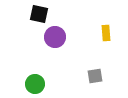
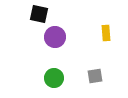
green circle: moved 19 px right, 6 px up
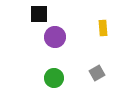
black square: rotated 12 degrees counterclockwise
yellow rectangle: moved 3 px left, 5 px up
gray square: moved 2 px right, 3 px up; rotated 21 degrees counterclockwise
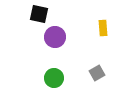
black square: rotated 12 degrees clockwise
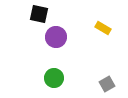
yellow rectangle: rotated 56 degrees counterclockwise
purple circle: moved 1 px right
gray square: moved 10 px right, 11 px down
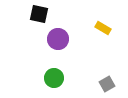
purple circle: moved 2 px right, 2 px down
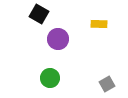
black square: rotated 18 degrees clockwise
yellow rectangle: moved 4 px left, 4 px up; rotated 28 degrees counterclockwise
green circle: moved 4 px left
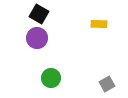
purple circle: moved 21 px left, 1 px up
green circle: moved 1 px right
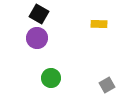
gray square: moved 1 px down
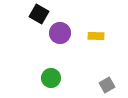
yellow rectangle: moved 3 px left, 12 px down
purple circle: moved 23 px right, 5 px up
